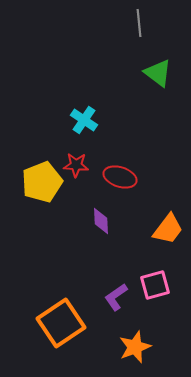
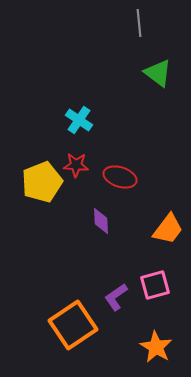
cyan cross: moved 5 px left
orange square: moved 12 px right, 2 px down
orange star: moved 21 px right; rotated 20 degrees counterclockwise
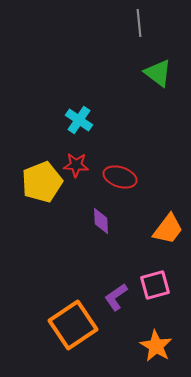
orange star: moved 1 px up
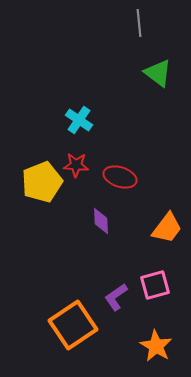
orange trapezoid: moved 1 px left, 1 px up
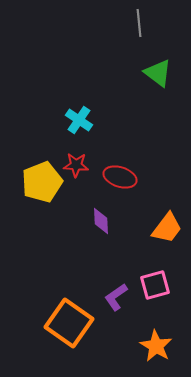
orange square: moved 4 px left, 2 px up; rotated 21 degrees counterclockwise
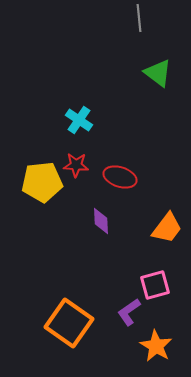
gray line: moved 5 px up
yellow pentagon: rotated 15 degrees clockwise
purple L-shape: moved 13 px right, 15 px down
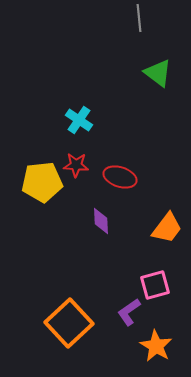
orange square: rotated 12 degrees clockwise
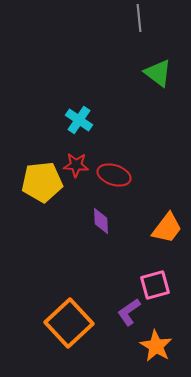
red ellipse: moved 6 px left, 2 px up
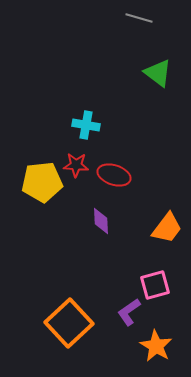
gray line: rotated 68 degrees counterclockwise
cyan cross: moved 7 px right, 5 px down; rotated 24 degrees counterclockwise
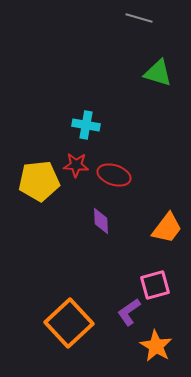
green triangle: rotated 20 degrees counterclockwise
yellow pentagon: moved 3 px left, 1 px up
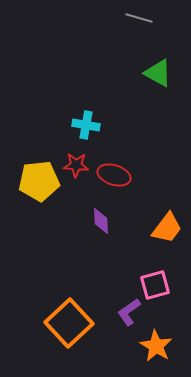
green triangle: rotated 12 degrees clockwise
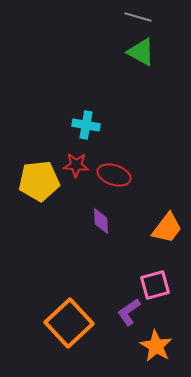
gray line: moved 1 px left, 1 px up
green triangle: moved 17 px left, 21 px up
